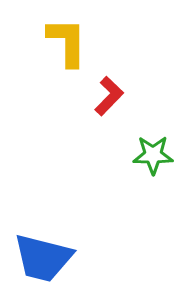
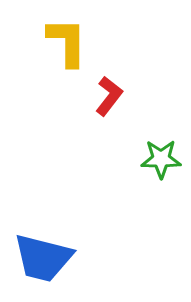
red L-shape: rotated 6 degrees counterclockwise
green star: moved 8 px right, 4 px down
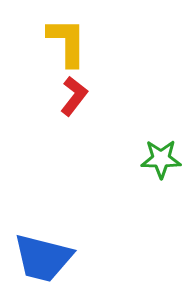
red L-shape: moved 35 px left
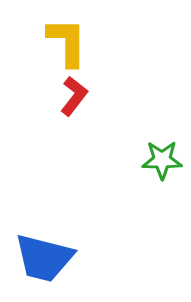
green star: moved 1 px right, 1 px down
blue trapezoid: moved 1 px right
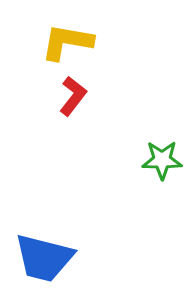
yellow L-shape: rotated 80 degrees counterclockwise
red L-shape: moved 1 px left
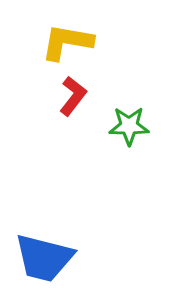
green star: moved 33 px left, 34 px up
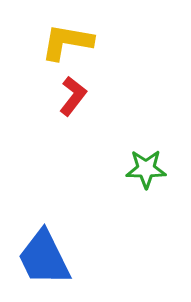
green star: moved 17 px right, 43 px down
blue trapezoid: rotated 50 degrees clockwise
